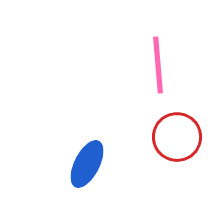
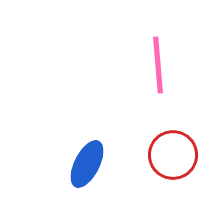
red circle: moved 4 px left, 18 px down
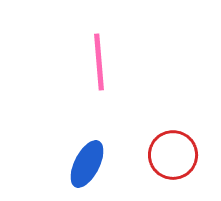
pink line: moved 59 px left, 3 px up
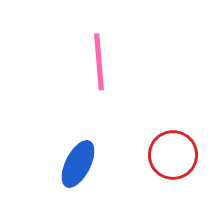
blue ellipse: moved 9 px left
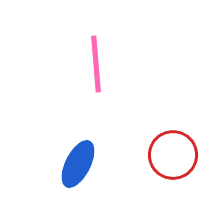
pink line: moved 3 px left, 2 px down
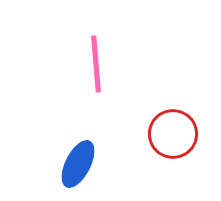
red circle: moved 21 px up
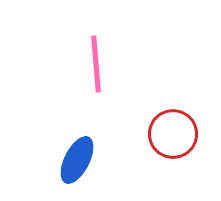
blue ellipse: moved 1 px left, 4 px up
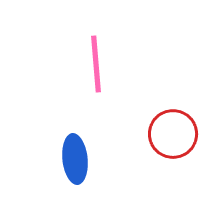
blue ellipse: moved 2 px left, 1 px up; rotated 33 degrees counterclockwise
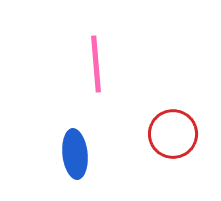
blue ellipse: moved 5 px up
